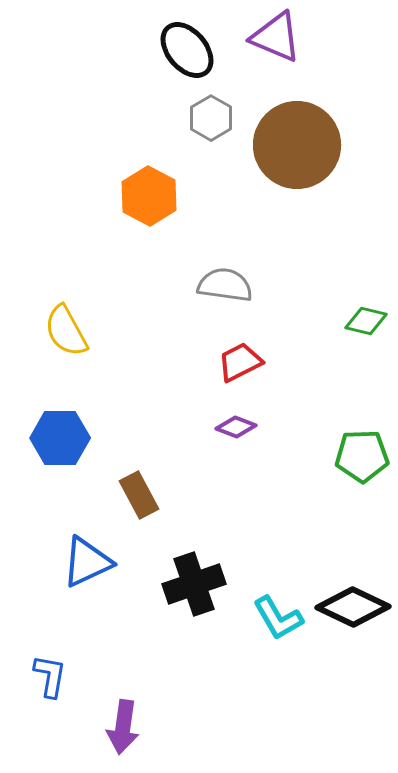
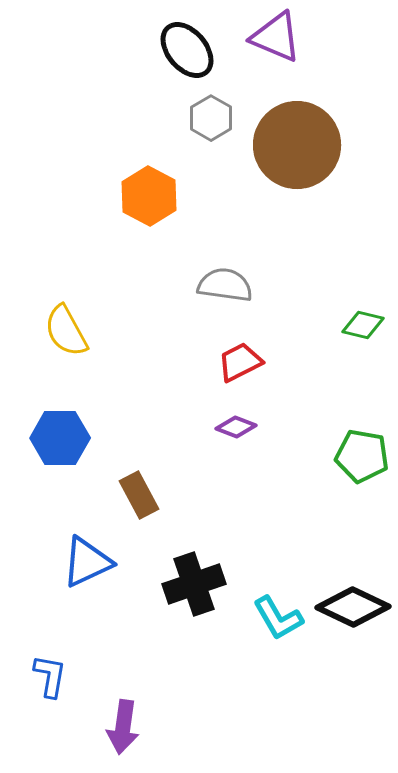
green diamond: moved 3 px left, 4 px down
green pentagon: rotated 12 degrees clockwise
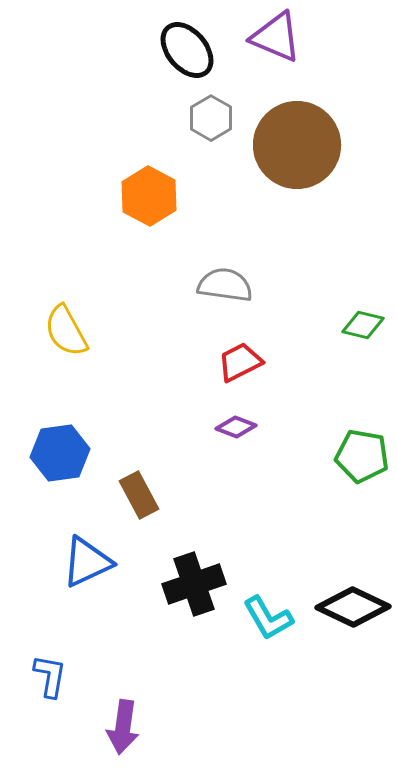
blue hexagon: moved 15 px down; rotated 8 degrees counterclockwise
cyan L-shape: moved 10 px left
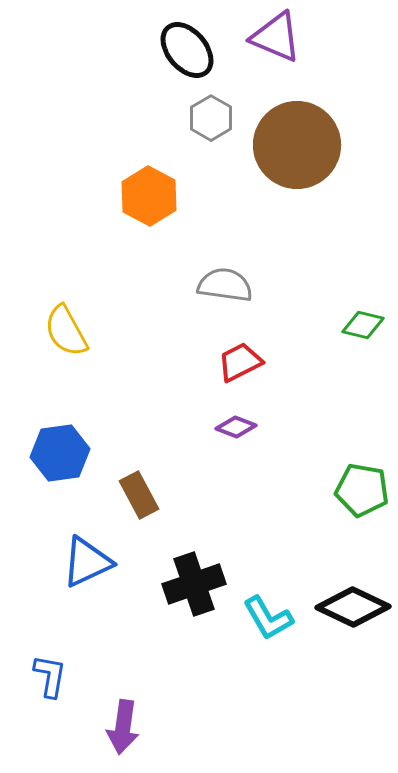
green pentagon: moved 34 px down
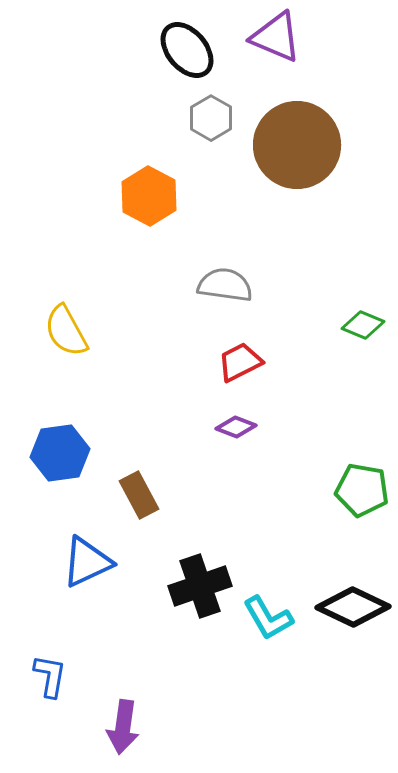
green diamond: rotated 9 degrees clockwise
black cross: moved 6 px right, 2 px down
